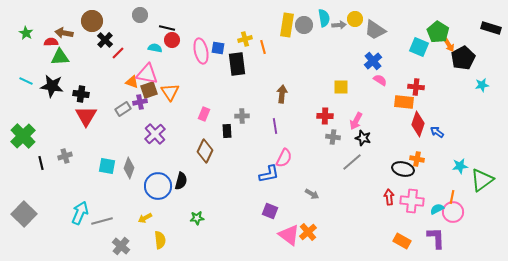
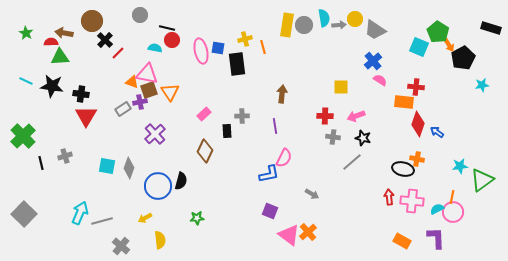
pink rectangle at (204, 114): rotated 24 degrees clockwise
pink arrow at (356, 121): moved 5 px up; rotated 42 degrees clockwise
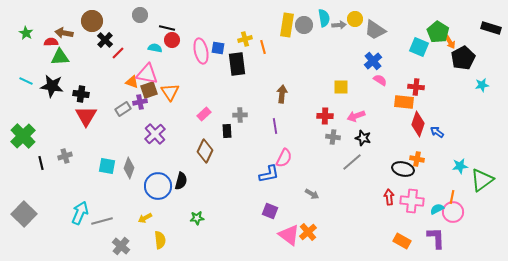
orange arrow at (449, 45): moved 1 px right, 3 px up
gray cross at (242, 116): moved 2 px left, 1 px up
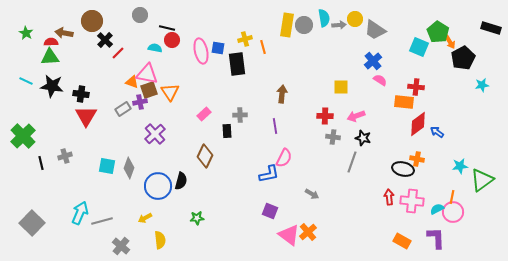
green triangle at (60, 57): moved 10 px left
red diamond at (418, 124): rotated 35 degrees clockwise
brown diamond at (205, 151): moved 5 px down
gray line at (352, 162): rotated 30 degrees counterclockwise
gray square at (24, 214): moved 8 px right, 9 px down
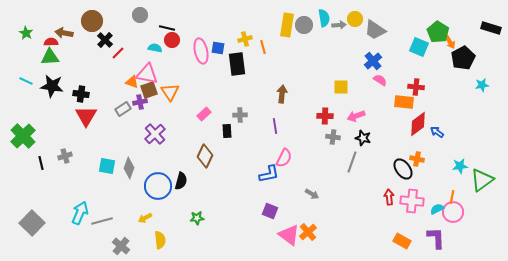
black ellipse at (403, 169): rotated 40 degrees clockwise
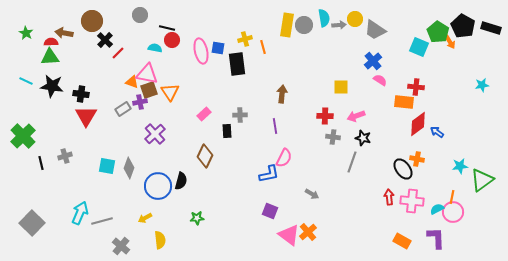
black pentagon at (463, 58): moved 32 px up; rotated 15 degrees counterclockwise
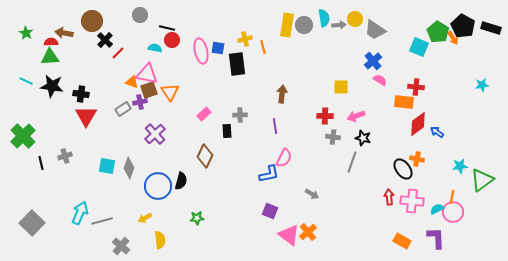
orange arrow at (450, 42): moved 3 px right, 4 px up
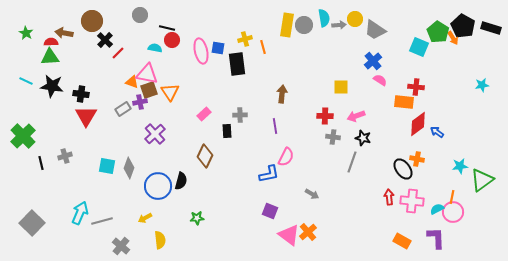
pink semicircle at (284, 158): moved 2 px right, 1 px up
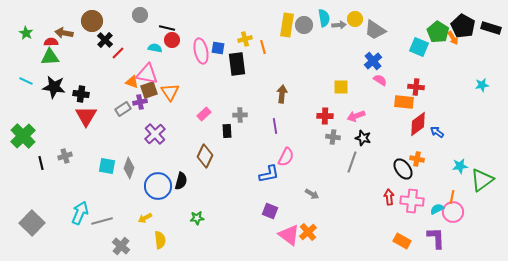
black star at (52, 86): moved 2 px right, 1 px down
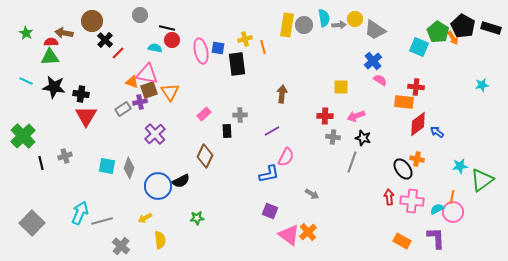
purple line at (275, 126): moved 3 px left, 5 px down; rotated 70 degrees clockwise
black semicircle at (181, 181): rotated 48 degrees clockwise
